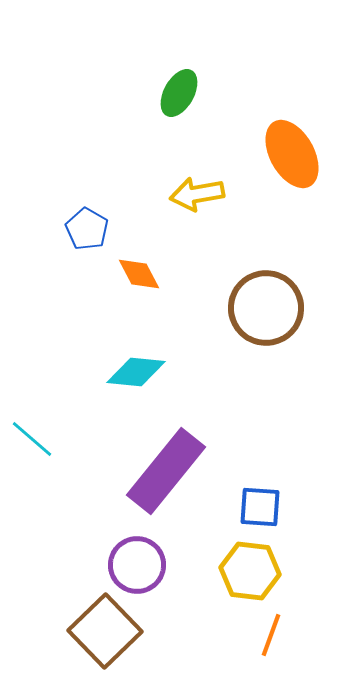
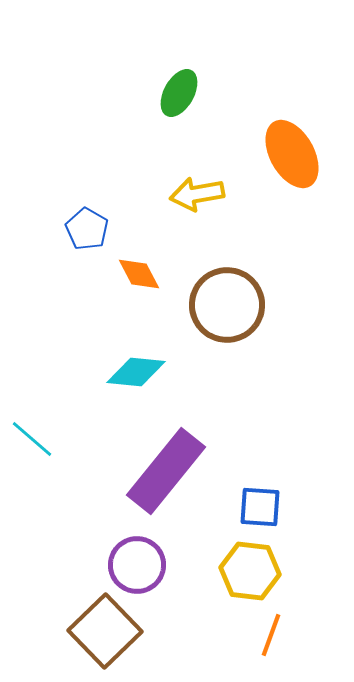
brown circle: moved 39 px left, 3 px up
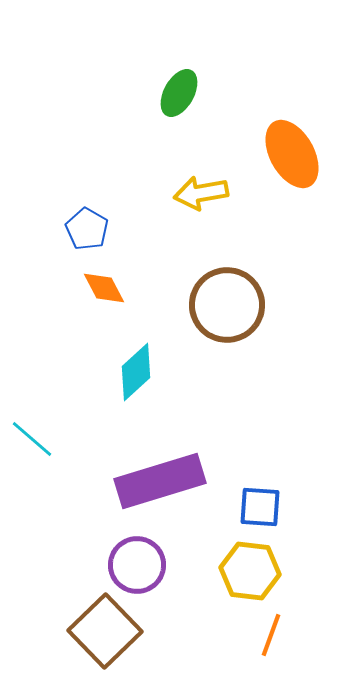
yellow arrow: moved 4 px right, 1 px up
orange diamond: moved 35 px left, 14 px down
cyan diamond: rotated 48 degrees counterclockwise
purple rectangle: moved 6 px left, 10 px down; rotated 34 degrees clockwise
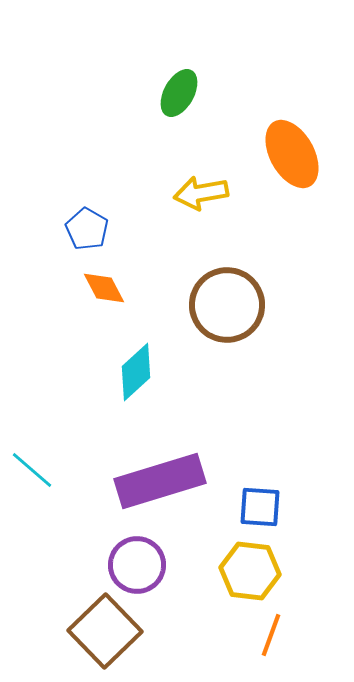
cyan line: moved 31 px down
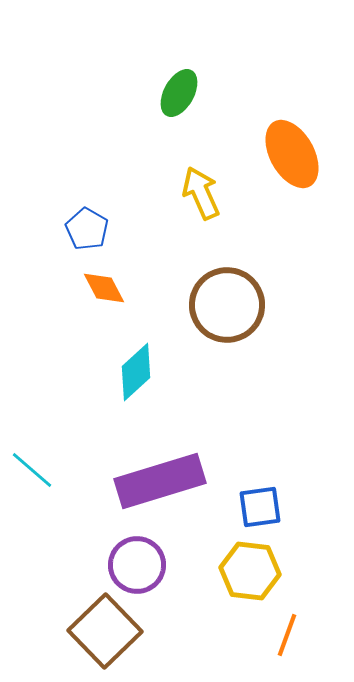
yellow arrow: rotated 76 degrees clockwise
blue square: rotated 12 degrees counterclockwise
orange line: moved 16 px right
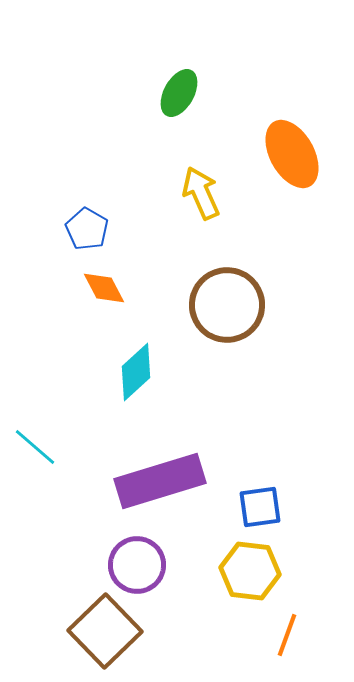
cyan line: moved 3 px right, 23 px up
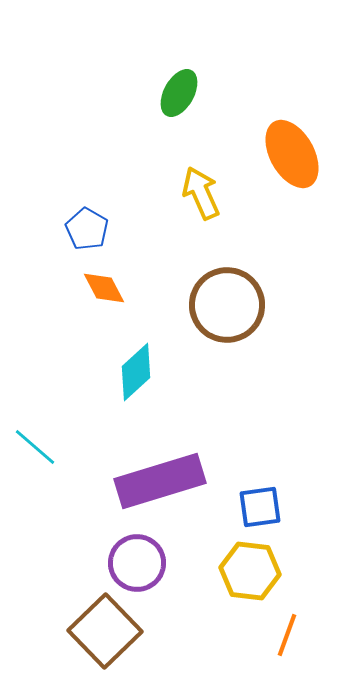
purple circle: moved 2 px up
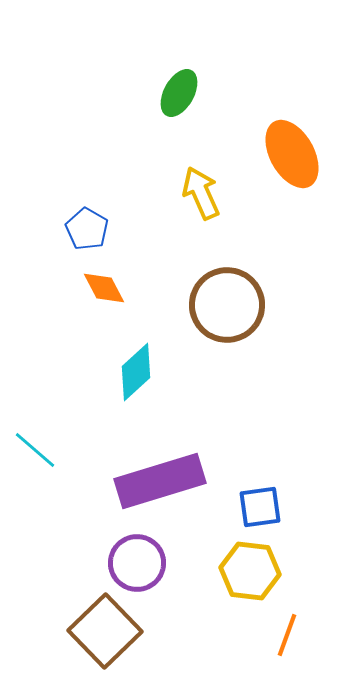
cyan line: moved 3 px down
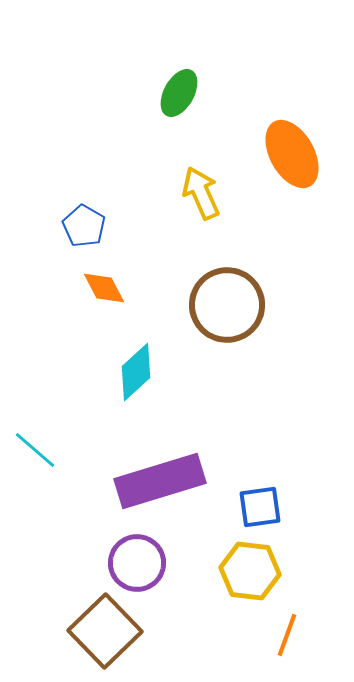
blue pentagon: moved 3 px left, 3 px up
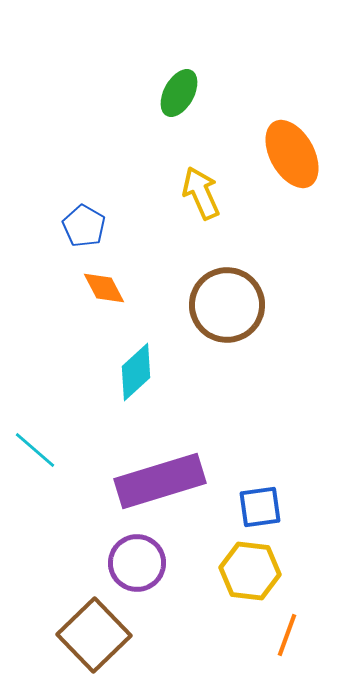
brown square: moved 11 px left, 4 px down
